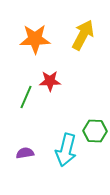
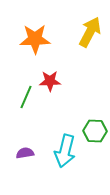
yellow arrow: moved 7 px right, 3 px up
cyan arrow: moved 1 px left, 1 px down
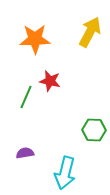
red star: rotated 15 degrees clockwise
green hexagon: moved 1 px left, 1 px up
cyan arrow: moved 22 px down
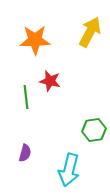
orange star: moved 1 px down
green line: rotated 30 degrees counterclockwise
green hexagon: rotated 10 degrees counterclockwise
purple semicircle: rotated 114 degrees clockwise
cyan arrow: moved 4 px right, 3 px up
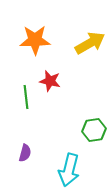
yellow arrow: moved 11 px down; rotated 32 degrees clockwise
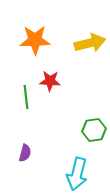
yellow arrow: rotated 16 degrees clockwise
red star: rotated 10 degrees counterclockwise
cyan arrow: moved 8 px right, 4 px down
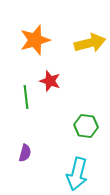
orange star: rotated 16 degrees counterclockwise
red star: rotated 15 degrees clockwise
green hexagon: moved 8 px left, 4 px up; rotated 15 degrees clockwise
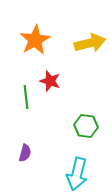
orange star: rotated 12 degrees counterclockwise
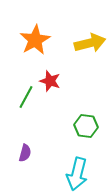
green line: rotated 35 degrees clockwise
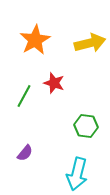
red star: moved 4 px right, 2 px down
green line: moved 2 px left, 1 px up
purple semicircle: rotated 24 degrees clockwise
